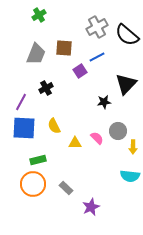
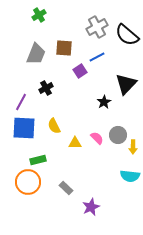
black star: rotated 24 degrees counterclockwise
gray circle: moved 4 px down
orange circle: moved 5 px left, 2 px up
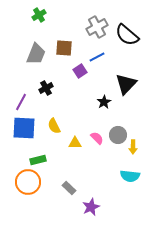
gray rectangle: moved 3 px right
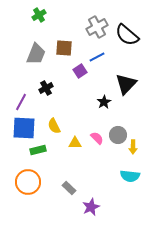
green rectangle: moved 10 px up
